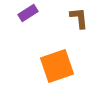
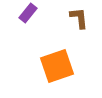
purple rectangle: rotated 18 degrees counterclockwise
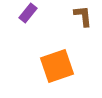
brown L-shape: moved 4 px right, 2 px up
